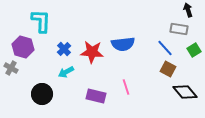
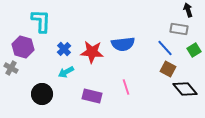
black diamond: moved 3 px up
purple rectangle: moved 4 px left
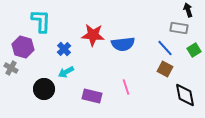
gray rectangle: moved 1 px up
red star: moved 1 px right, 17 px up
brown square: moved 3 px left
black diamond: moved 6 px down; rotated 30 degrees clockwise
black circle: moved 2 px right, 5 px up
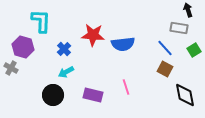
black circle: moved 9 px right, 6 px down
purple rectangle: moved 1 px right, 1 px up
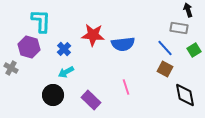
purple hexagon: moved 6 px right
purple rectangle: moved 2 px left, 5 px down; rotated 30 degrees clockwise
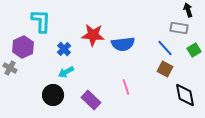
purple hexagon: moved 6 px left; rotated 20 degrees clockwise
gray cross: moved 1 px left
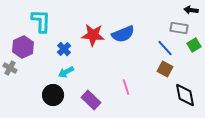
black arrow: moved 3 px right; rotated 64 degrees counterclockwise
blue semicircle: moved 10 px up; rotated 15 degrees counterclockwise
green square: moved 5 px up
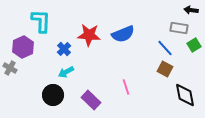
red star: moved 4 px left
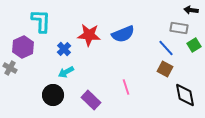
blue line: moved 1 px right
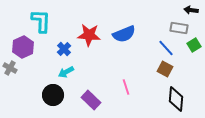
blue semicircle: moved 1 px right
black diamond: moved 9 px left, 4 px down; rotated 15 degrees clockwise
